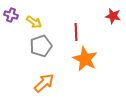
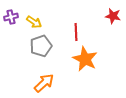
purple cross: moved 2 px down; rotated 32 degrees counterclockwise
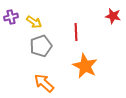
orange star: moved 7 px down
orange arrow: rotated 95 degrees counterclockwise
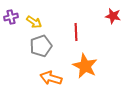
orange arrow: moved 7 px right, 5 px up; rotated 25 degrees counterclockwise
